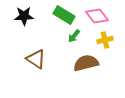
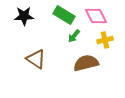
pink diamond: moved 1 px left; rotated 10 degrees clockwise
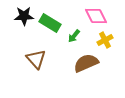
green rectangle: moved 14 px left, 8 px down
yellow cross: rotated 14 degrees counterclockwise
brown triangle: rotated 15 degrees clockwise
brown semicircle: rotated 10 degrees counterclockwise
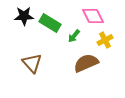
pink diamond: moved 3 px left
brown triangle: moved 4 px left, 4 px down
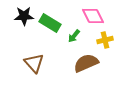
yellow cross: rotated 14 degrees clockwise
brown triangle: moved 2 px right
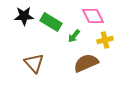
green rectangle: moved 1 px right, 1 px up
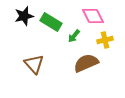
black star: rotated 12 degrees counterclockwise
brown triangle: moved 1 px down
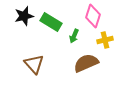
pink diamond: rotated 45 degrees clockwise
green arrow: rotated 16 degrees counterclockwise
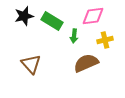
pink diamond: rotated 65 degrees clockwise
green rectangle: moved 1 px right, 1 px up
green arrow: rotated 16 degrees counterclockwise
brown triangle: moved 3 px left
